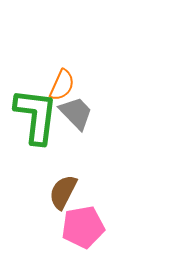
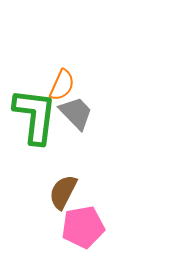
green L-shape: moved 1 px left
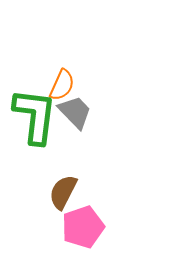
gray trapezoid: moved 1 px left, 1 px up
pink pentagon: rotated 9 degrees counterclockwise
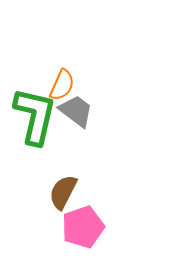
gray trapezoid: moved 1 px right, 1 px up; rotated 9 degrees counterclockwise
green L-shape: rotated 6 degrees clockwise
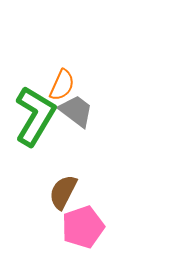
green L-shape: rotated 18 degrees clockwise
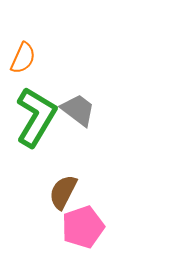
orange semicircle: moved 39 px left, 27 px up
gray trapezoid: moved 2 px right, 1 px up
green L-shape: moved 1 px right, 1 px down
